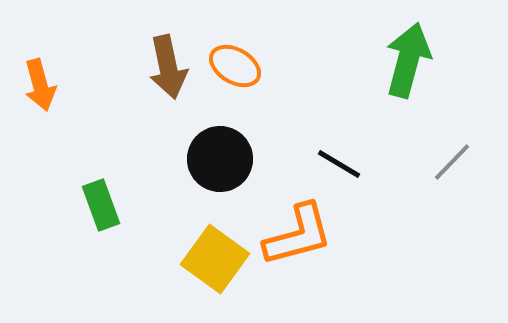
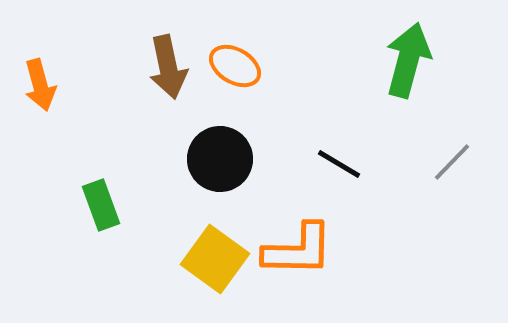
orange L-shape: moved 15 px down; rotated 16 degrees clockwise
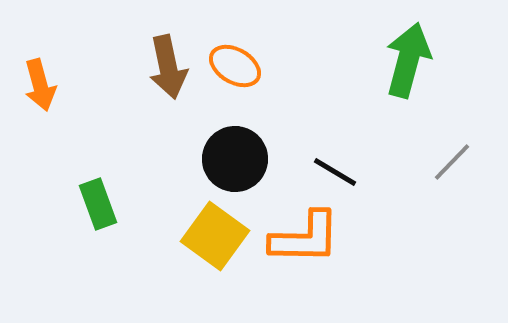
black circle: moved 15 px right
black line: moved 4 px left, 8 px down
green rectangle: moved 3 px left, 1 px up
orange L-shape: moved 7 px right, 12 px up
yellow square: moved 23 px up
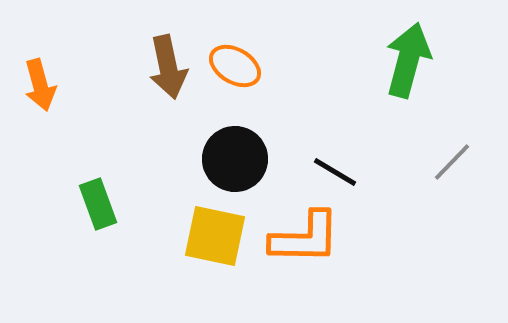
yellow square: rotated 24 degrees counterclockwise
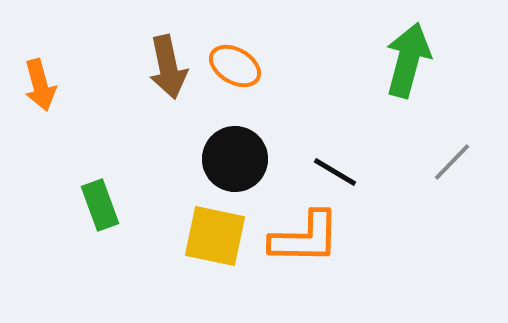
green rectangle: moved 2 px right, 1 px down
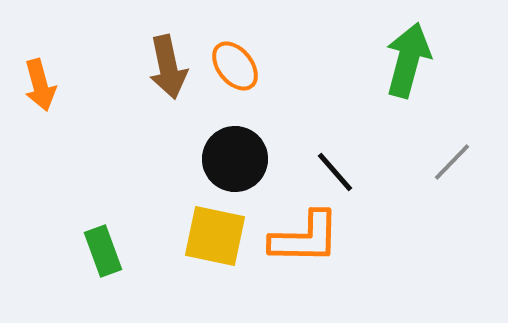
orange ellipse: rotated 21 degrees clockwise
black line: rotated 18 degrees clockwise
green rectangle: moved 3 px right, 46 px down
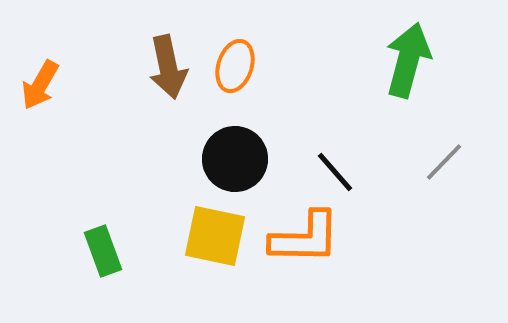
orange ellipse: rotated 57 degrees clockwise
orange arrow: rotated 45 degrees clockwise
gray line: moved 8 px left
